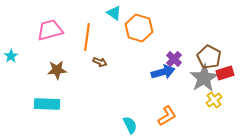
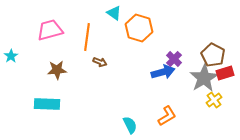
brown pentagon: moved 4 px right, 2 px up
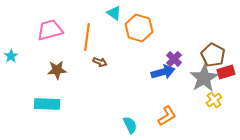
red rectangle: moved 1 px right, 1 px up
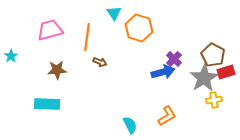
cyan triangle: rotated 21 degrees clockwise
yellow cross: rotated 28 degrees clockwise
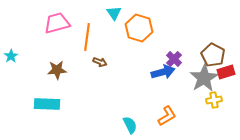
pink trapezoid: moved 7 px right, 7 px up
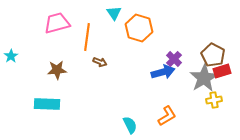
red rectangle: moved 4 px left, 1 px up
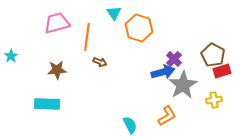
gray star: moved 21 px left, 7 px down
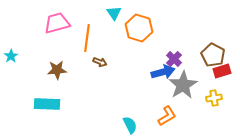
orange line: moved 1 px down
yellow cross: moved 2 px up
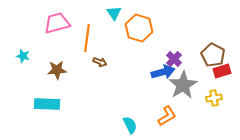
cyan star: moved 12 px right; rotated 24 degrees counterclockwise
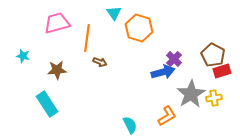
gray star: moved 8 px right, 9 px down
cyan rectangle: rotated 55 degrees clockwise
